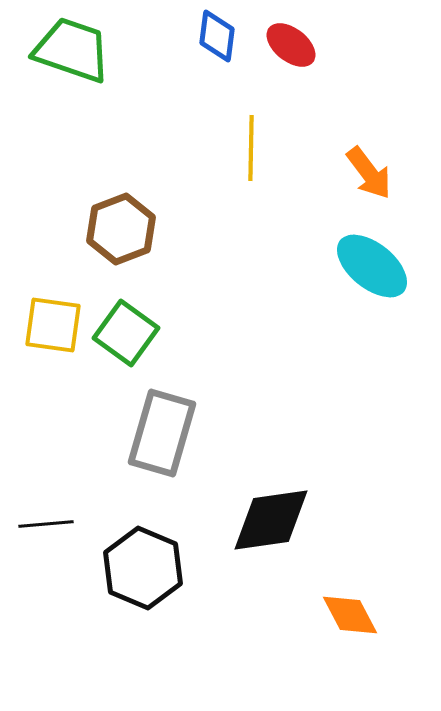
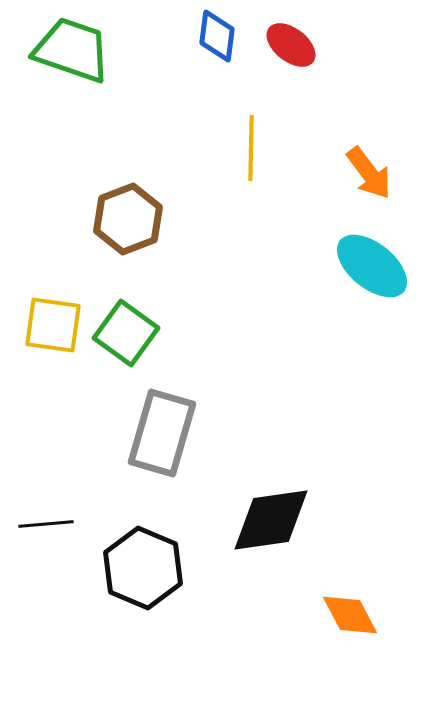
brown hexagon: moved 7 px right, 10 px up
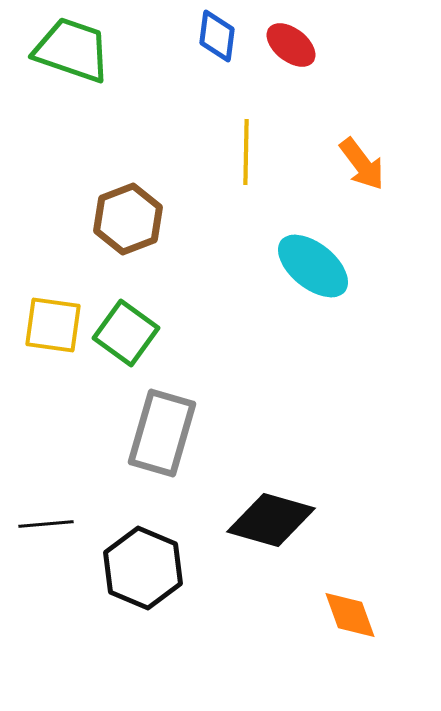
yellow line: moved 5 px left, 4 px down
orange arrow: moved 7 px left, 9 px up
cyan ellipse: moved 59 px left
black diamond: rotated 24 degrees clockwise
orange diamond: rotated 8 degrees clockwise
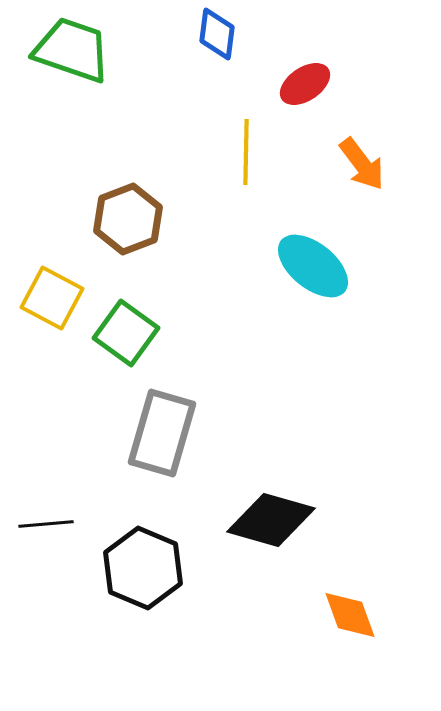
blue diamond: moved 2 px up
red ellipse: moved 14 px right, 39 px down; rotated 72 degrees counterclockwise
yellow square: moved 1 px left, 27 px up; rotated 20 degrees clockwise
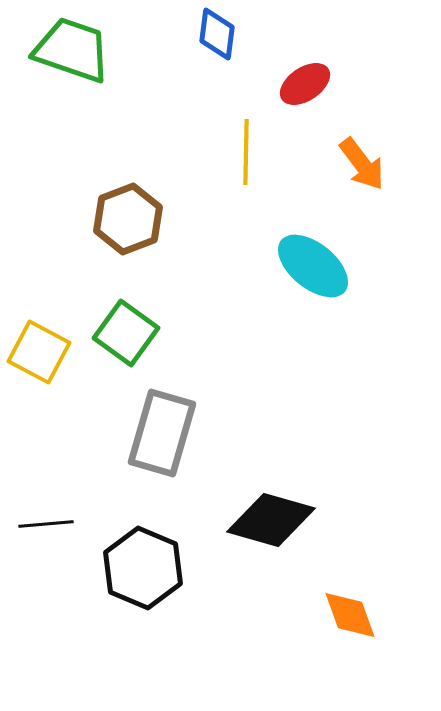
yellow square: moved 13 px left, 54 px down
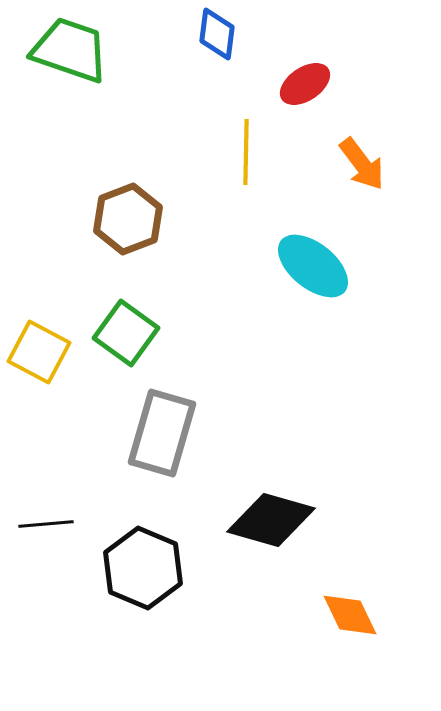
green trapezoid: moved 2 px left
orange diamond: rotated 6 degrees counterclockwise
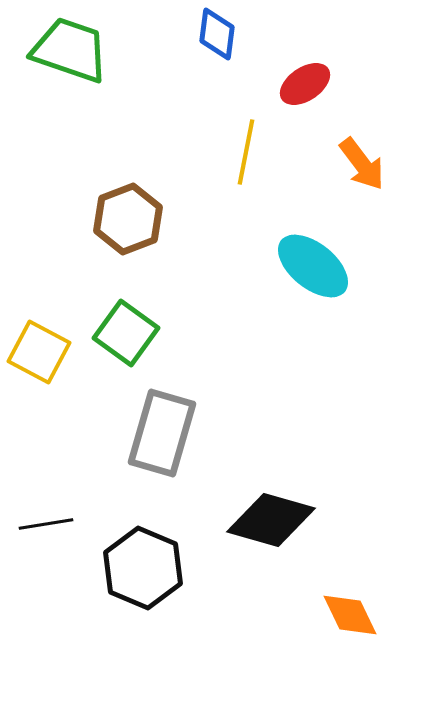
yellow line: rotated 10 degrees clockwise
black line: rotated 4 degrees counterclockwise
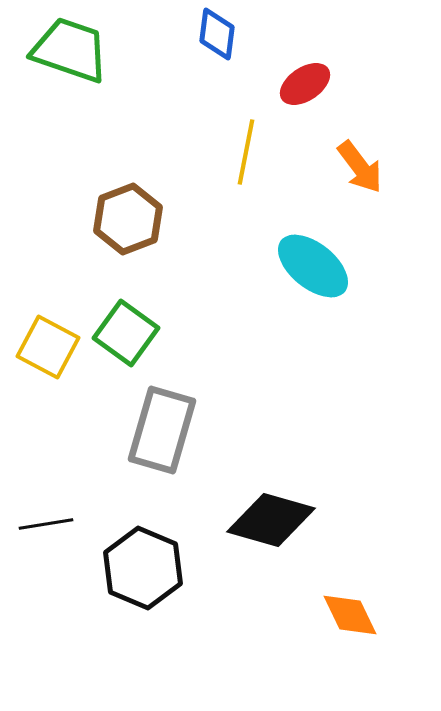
orange arrow: moved 2 px left, 3 px down
yellow square: moved 9 px right, 5 px up
gray rectangle: moved 3 px up
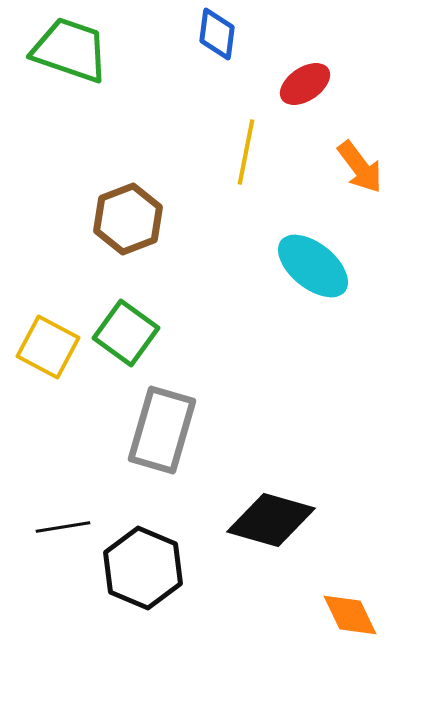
black line: moved 17 px right, 3 px down
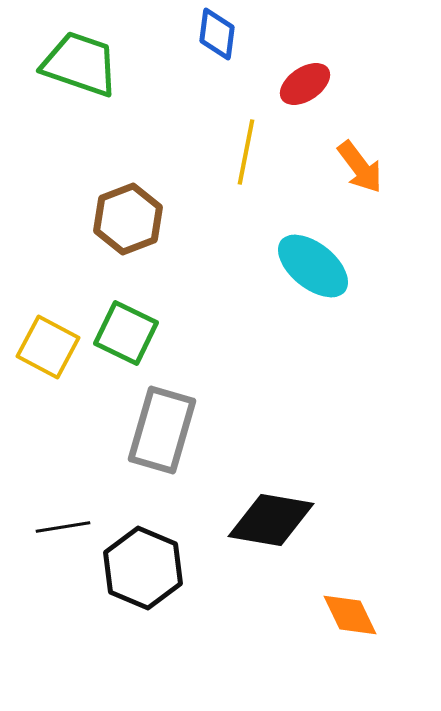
green trapezoid: moved 10 px right, 14 px down
green square: rotated 10 degrees counterclockwise
black diamond: rotated 6 degrees counterclockwise
